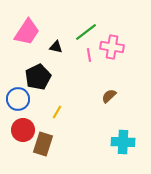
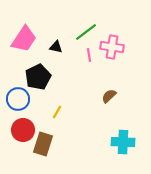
pink trapezoid: moved 3 px left, 7 px down
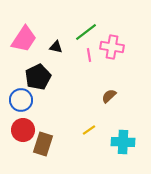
blue circle: moved 3 px right, 1 px down
yellow line: moved 32 px right, 18 px down; rotated 24 degrees clockwise
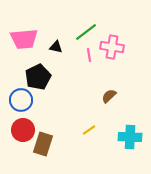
pink trapezoid: rotated 52 degrees clockwise
cyan cross: moved 7 px right, 5 px up
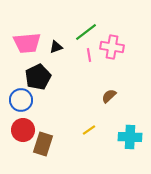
pink trapezoid: moved 3 px right, 4 px down
black triangle: rotated 32 degrees counterclockwise
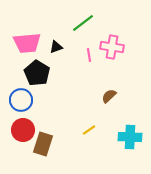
green line: moved 3 px left, 9 px up
black pentagon: moved 1 px left, 4 px up; rotated 15 degrees counterclockwise
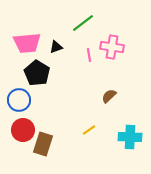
blue circle: moved 2 px left
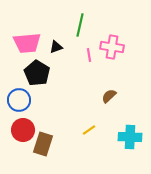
green line: moved 3 px left, 2 px down; rotated 40 degrees counterclockwise
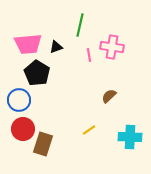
pink trapezoid: moved 1 px right, 1 px down
red circle: moved 1 px up
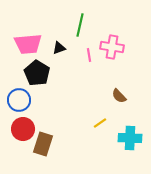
black triangle: moved 3 px right, 1 px down
brown semicircle: moved 10 px right; rotated 91 degrees counterclockwise
yellow line: moved 11 px right, 7 px up
cyan cross: moved 1 px down
